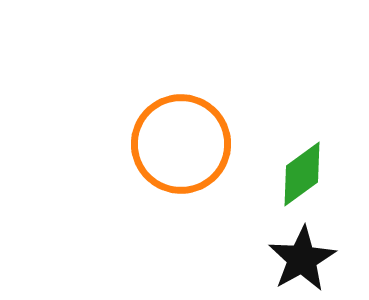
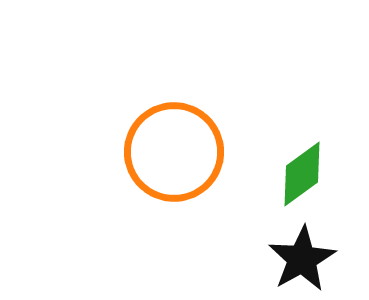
orange circle: moved 7 px left, 8 px down
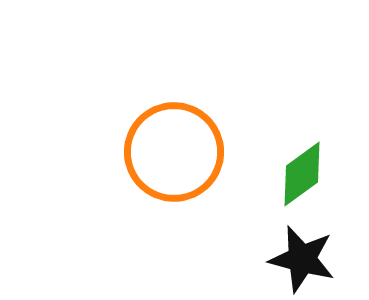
black star: rotated 28 degrees counterclockwise
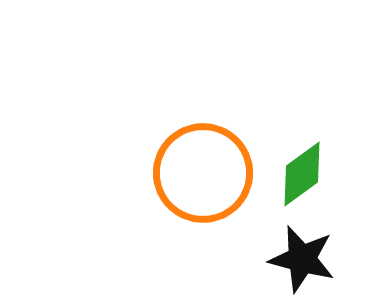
orange circle: moved 29 px right, 21 px down
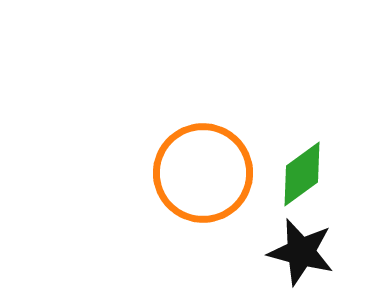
black star: moved 1 px left, 7 px up
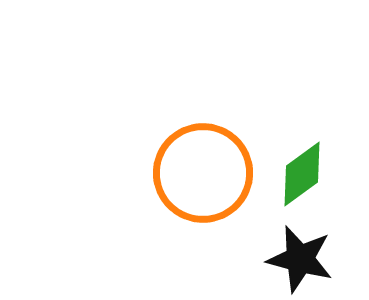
black star: moved 1 px left, 7 px down
